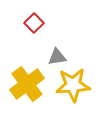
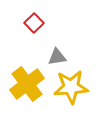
yellow star: moved 2 px left, 2 px down
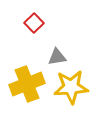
yellow cross: rotated 16 degrees clockwise
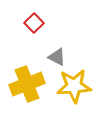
gray triangle: rotated 36 degrees clockwise
yellow star: moved 3 px right, 1 px up
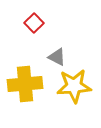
yellow cross: moved 2 px left; rotated 16 degrees clockwise
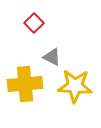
gray triangle: moved 5 px left
yellow star: moved 1 px right; rotated 8 degrees clockwise
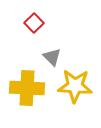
gray triangle: rotated 18 degrees clockwise
yellow cross: moved 2 px right, 4 px down; rotated 8 degrees clockwise
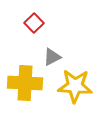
gray triangle: rotated 48 degrees clockwise
yellow cross: moved 2 px left, 5 px up
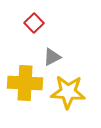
yellow star: moved 7 px left, 6 px down
